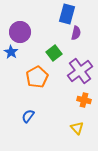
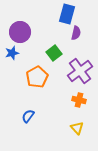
blue star: moved 1 px right, 1 px down; rotated 24 degrees clockwise
orange cross: moved 5 px left
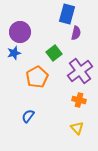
blue star: moved 2 px right
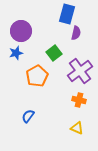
purple circle: moved 1 px right, 1 px up
blue star: moved 2 px right
orange pentagon: moved 1 px up
yellow triangle: rotated 24 degrees counterclockwise
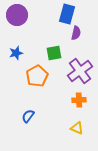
purple circle: moved 4 px left, 16 px up
green square: rotated 28 degrees clockwise
orange cross: rotated 16 degrees counterclockwise
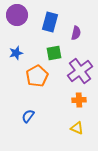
blue rectangle: moved 17 px left, 8 px down
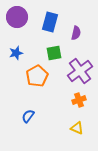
purple circle: moved 2 px down
orange cross: rotated 16 degrees counterclockwise
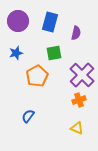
purple circle: moved 1 px right, 4 px down
purple cross: moved 2 px right, 4 px down; rotated 10 degrees counterclockwise
